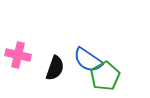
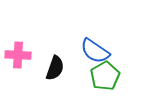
pink cross: rotated 10 degrees counterclockwise
blue semicircle: moved 7 px right, 9 px up
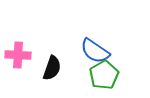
black semicircle: moved 3 px left
green pentagon: moved 1 px left, 1 px up
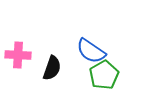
blue semicircle: moved 4 px left
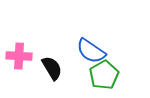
pink cross: moved 1 px right, 1 px down
black semicircle: rotated 50 degrees counterclockwise
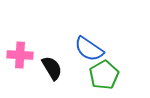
blue semicircle: moved 2 px left, 2 px up
pink cross: moved 1 px right, 1 px up
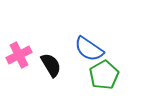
pink cross: moved 1 px left; rotated 30 degrees counterclockwise
black semicircle: moved 1 px left, 3 px up
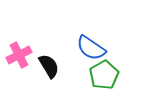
blue semicircle: moved 2 px right, 1 px up
black semicircle: moved 2 px left, 1 px down
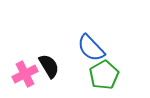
blue semicircle: rotated 12 degrees clockwise
pink cross: moved 6 px right, 19 px down
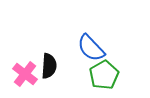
black semicircle: rotated 35 degrees clockwise
pink cross: rotated 25 degrees counterclockwise
